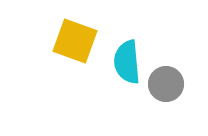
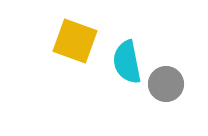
cyan semicircle: rotated 6 degrees counterclockwise
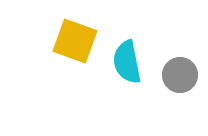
gray circle: moved 14 px right, 9 px up
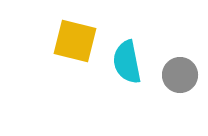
yellow square: rotated 6 degrees counterclockwise
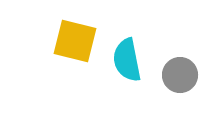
cyan semicircle: moved 2 px up
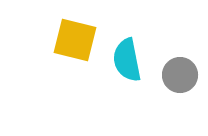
yellow square: moved 1 px up
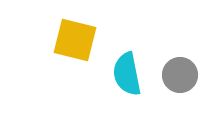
cyan semicircle: moved 14 px down
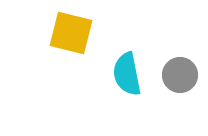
yellow square: moved 4 px left, 7 px up
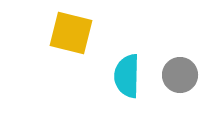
cyan semicircle: moved 2 px down; rotated 12 degrees clockwise
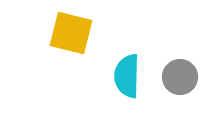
gray circle: moved 2 px down
